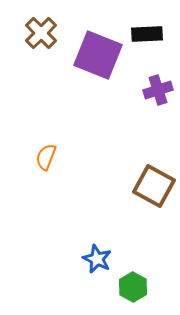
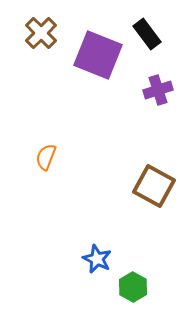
black rectangle: rotated 56 degrees clockwise
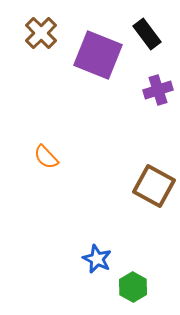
orange semicircle: rotated 64 degrees counterclockwise
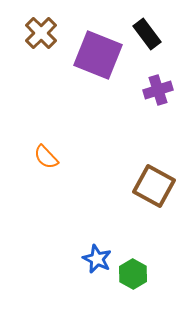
green hexagon: moved 13 px up
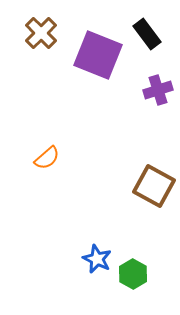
orange semicircle: moved 1 px right, 1 px down; rotated 88 degrees counterclockwise
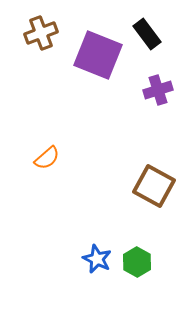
brown cross: rotated 24 degrees clockwise
green hexagon: moved 4 px right, 12 px up
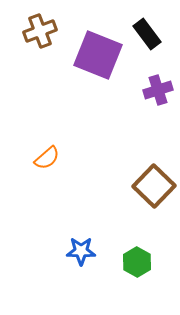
brown cross: moved 1 px left, 2 px up
brown square: rotated 15 degrees clockwise
blue star: moved 16 px left, 8 px up; rotated 24 degrees counterclockwise
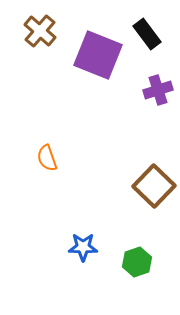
brown cross: rotated 28 degrees counterclockwise
orange semicircle: rotated 112 degrees clockwise
blue star: moved 2 px right, 4 px up
green hexagon: rotated 12 degrees clockwise
